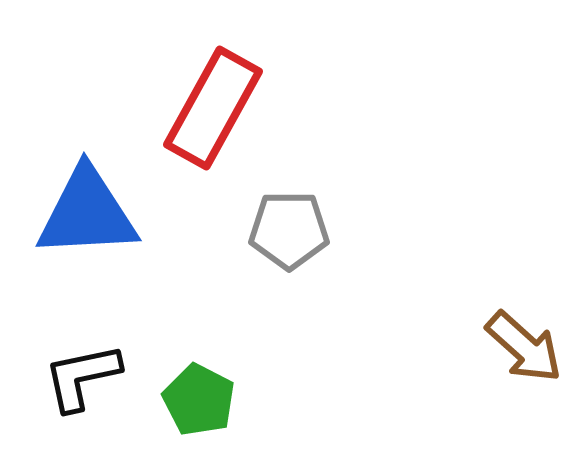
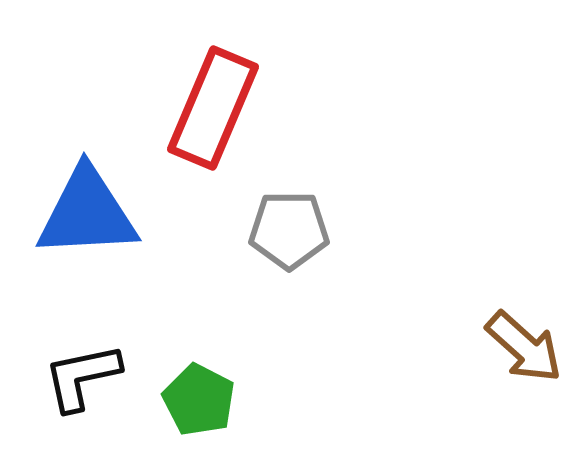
red rectangle: rotated 6 degrees counterclockwise
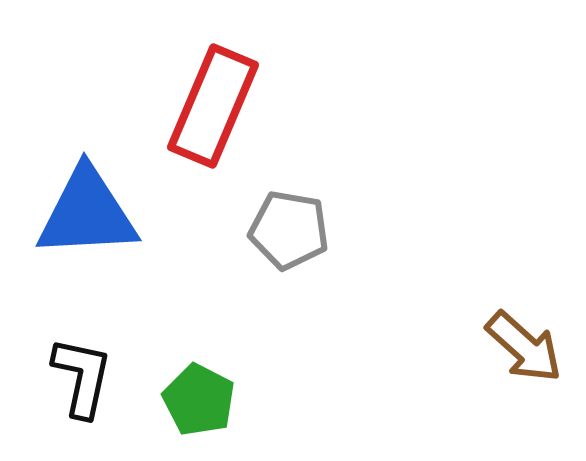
red rectangle: moved 2 px up
gray pentagon: rotated 10 degrees clockwise
black L-shape: rotated 114 degrees clockwise
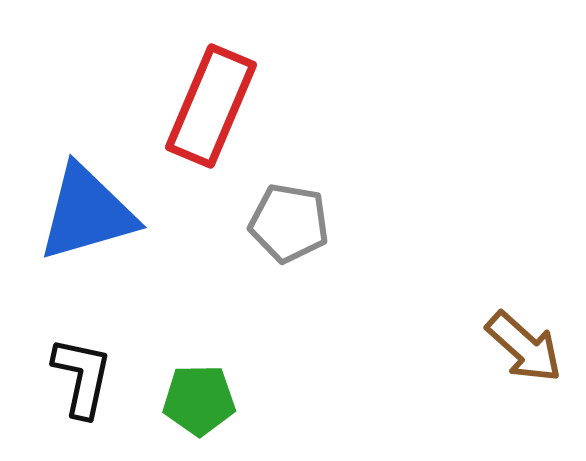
red rectangle: moved 2 px left
blue triangle: rotated 13 degrees counterclockwise
gray pentagon: moved 7 px up
green pentagon: rotated 28 degrees counterclockwise
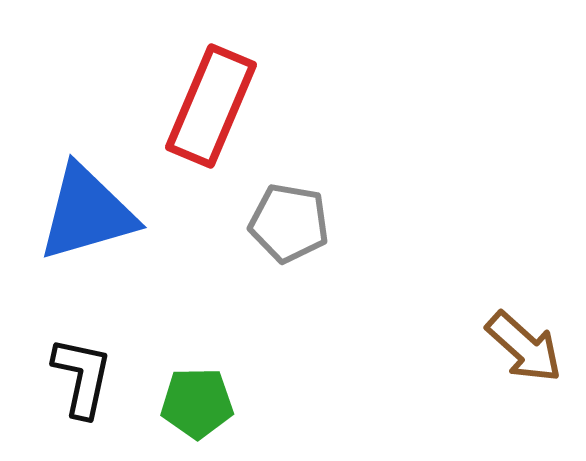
green pentagon: moved 2 px left, 3 px down
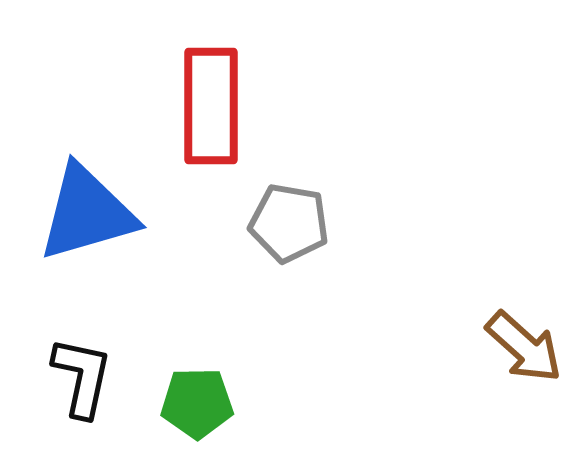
red rectangle: rotated 23 degrees counterclockwise
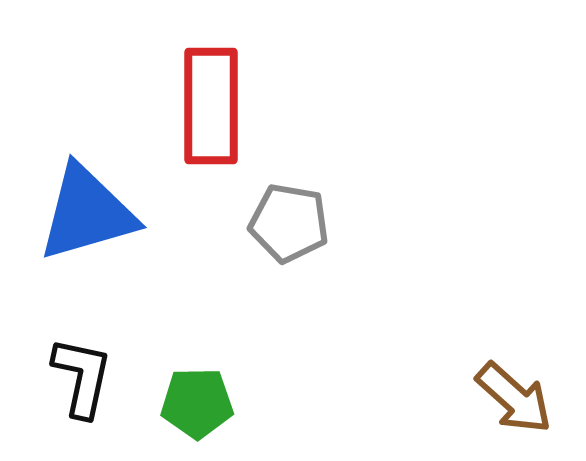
brown arrow: moved 10 px left, 51 px down
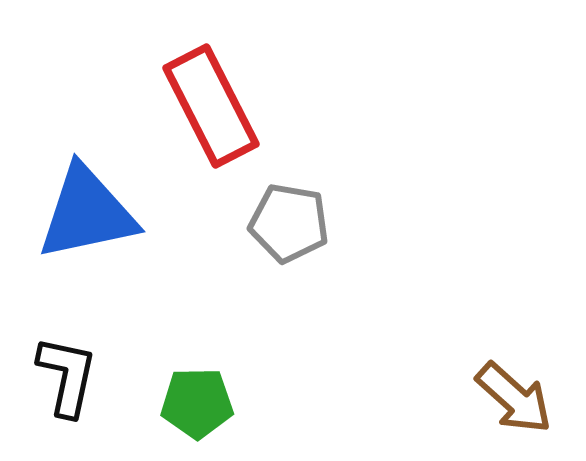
red rectangle: rotated 27 degrees counterclockwise
blue triangle: rotated 4 degrees clockwise
black L-shape: moved 15 px left, 1 px up
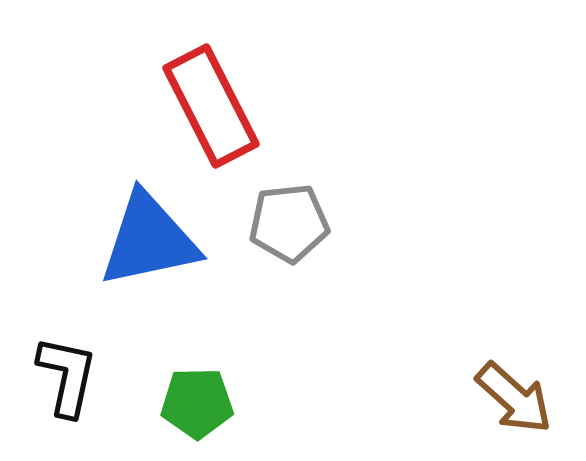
blue triangle: moved 62 px right, 27 px down
gray pentagon: rotated 16 degrees counterclockwise
